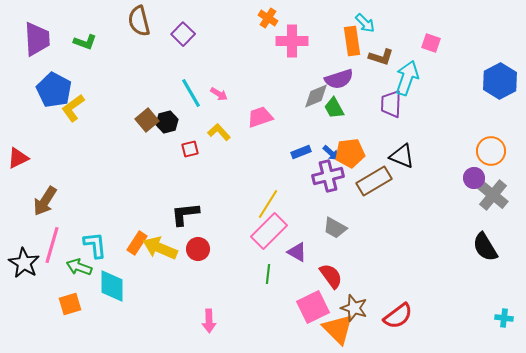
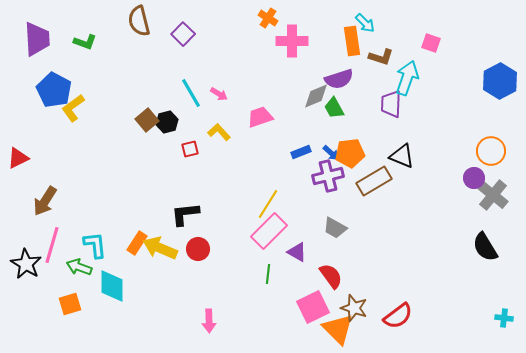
black star at (24, 263): moved 2 px right, 1 px down
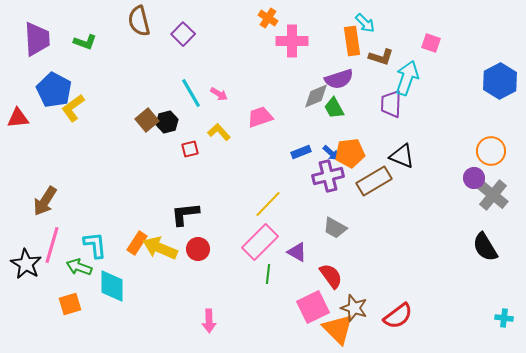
red triangle at (18, 158): moved 40 px up; rotated 20 degrees clockwise
yellow line at (268, 204): rotated 12 degrees clockwise
pink rectangle at (269, 231): moved 9 px left, 11 px down
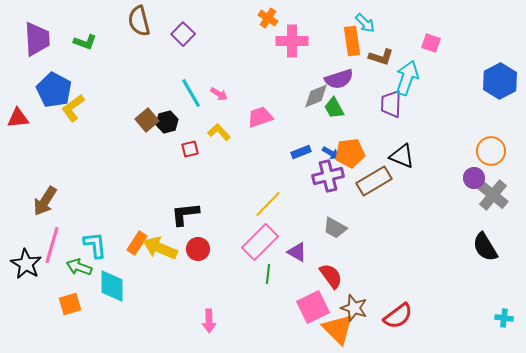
blue arrow at (331, 153): rotated 12 degrees counterclockwise
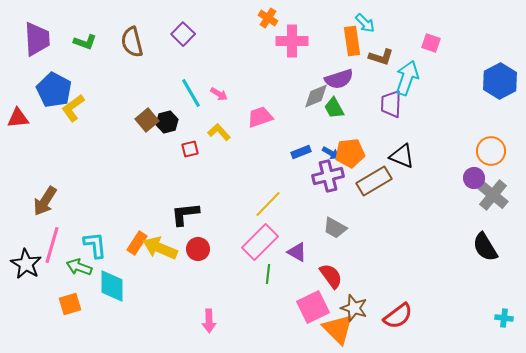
brown semicircle at (139, 21): moved 7 px left, 21 px down
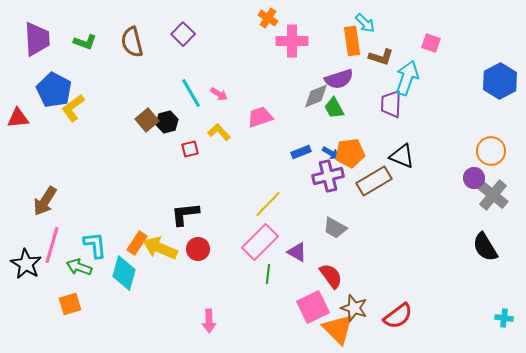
cyan diamond at (112, 286): moved 12 px right, 13 px up; rotated 16 degrees clockwise
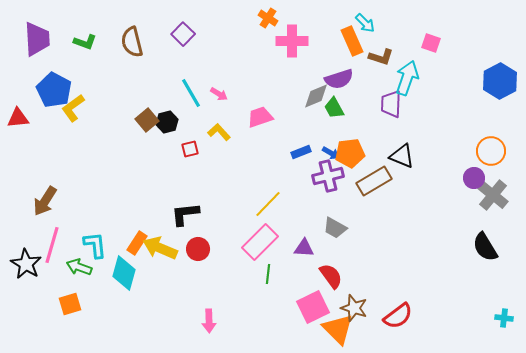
orange rectangle at (352, 41): rotated 16 degrees counterclockwise
purple triangle at (297, 252): moved 7 px right, 4 px up; rotated 25 degrees counterclockwise
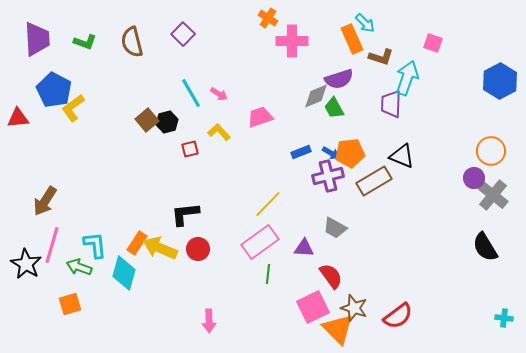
orange rectangle at (352, 41): moved 2 px up
pink square at (431, 43): moved 2 px right
pink rectangle at (260, 242): rotated 9 degrees clockwise
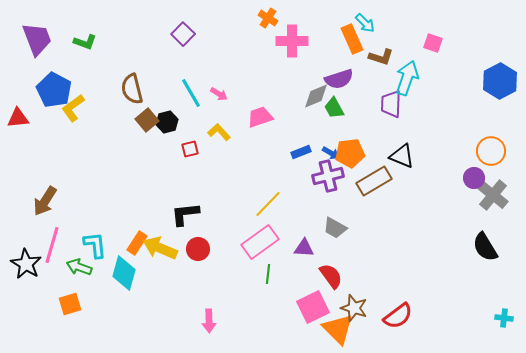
purple trapezoid at (37, 39): rotated 18 degrees counterclockwise
brown semicircle at (132, 42): moved 47 px down
